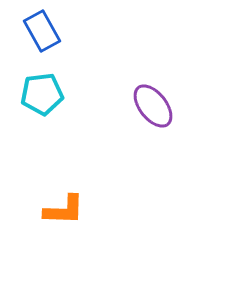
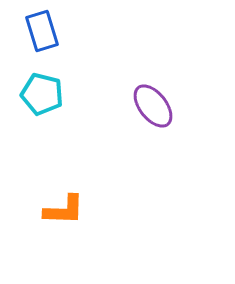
blue rectangle: rotated 12 degrees clockwise
cyan pentagon: rotated 21 degrees clockwise
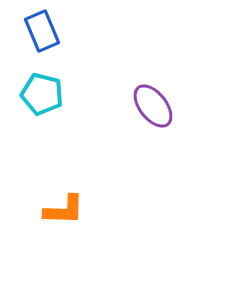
blue rectangle: rotated 6 degrees counterclockwise
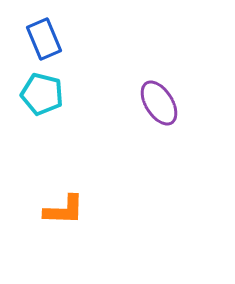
blue rectangle: moved 2 px right, 8 px down
purple ellipse: moved 6 px right, 3 px up; rotated 6 degrees clockwise
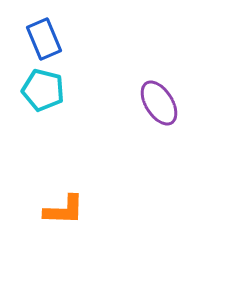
cyan pentagon: moved 1 px right, 4 px up
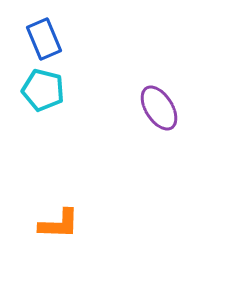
purple ellipse: moved 5 px down
orange L-shape: moved 5 px left, 14 px down
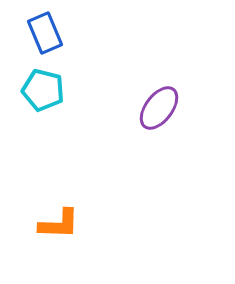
blue rectangle: moved 1 px right, 6 px up
purple ellipse: rotated 69 degrees clockwise
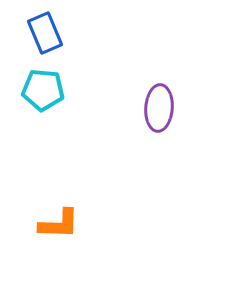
cyan pentagon: rotated 9 degrees counterclockwise
purple ellipse: rotated 33 degrees counterclockwise
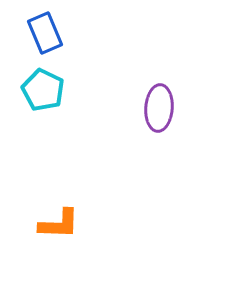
cyan pentagon: rotated 21 degrees clockwise
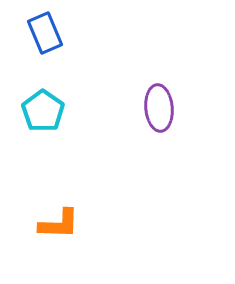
cyan pentagon: moved 21 px down; rotated 9 degrees clockwise
purple ellipse: rotated 9 degrees counterclockwise
